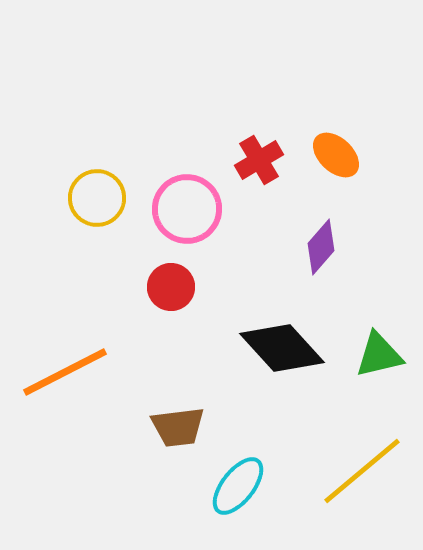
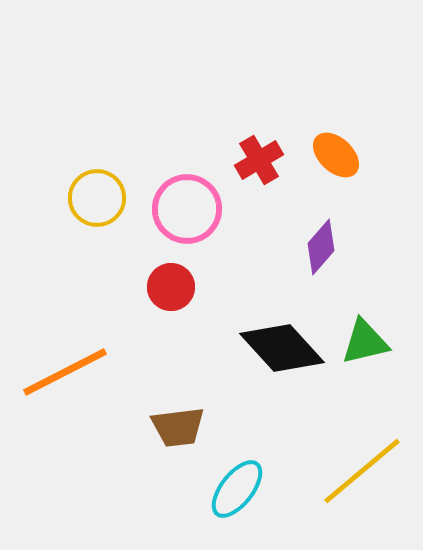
green triangle: moved 14 px left, 13 px up
cyan ellipse: moved 1 px left, 3 px down
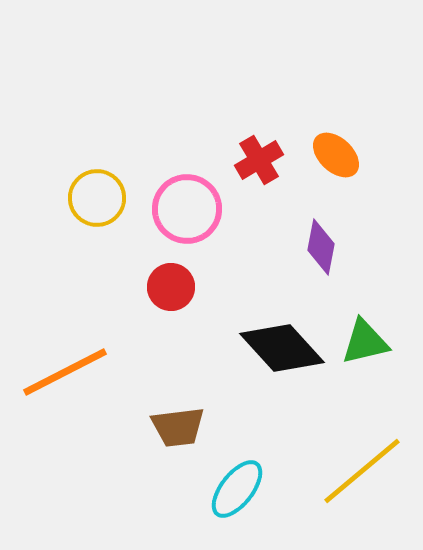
purple diamond: rotated 30 degrees counterclockwise
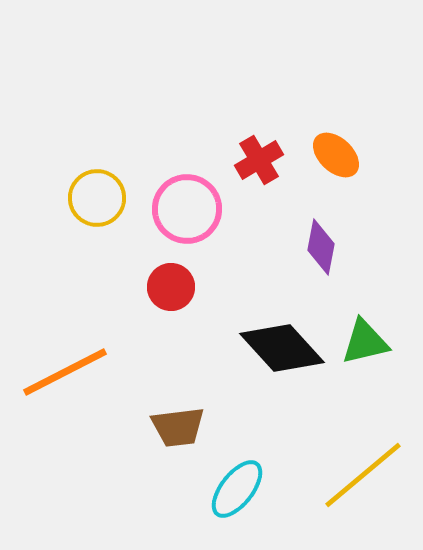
yellow line: moved 1 px right, 4 px down
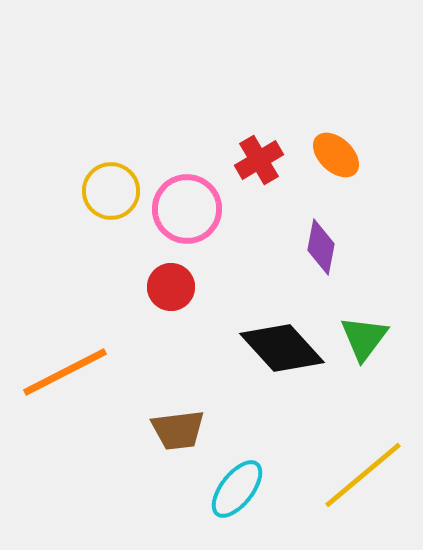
yellow circle: moved 14 px right, 7 px up
green triangle: moved 1 px left, 4 px up; rotated 40 degrees counterclockwise
brown trapezoid: moved 3 px down
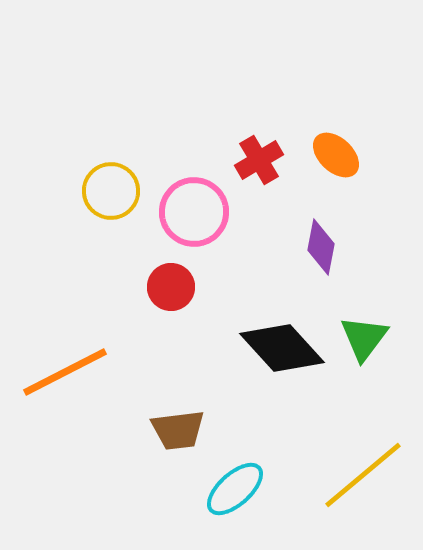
pink circle: moved 7 px right, 3 px down
cyan ellipse: moved 2 px left; rotated 10 degrees clockwise
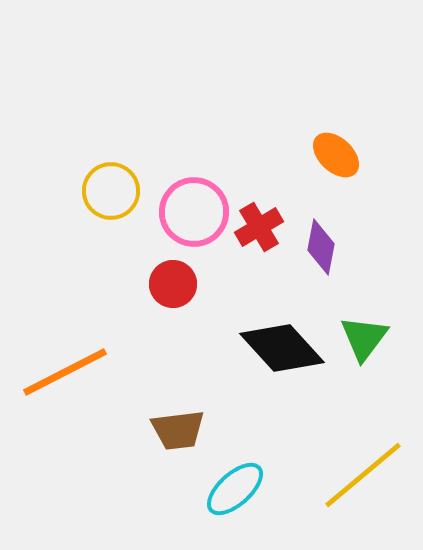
red cross: moved 67 px down
red circle: moved 2 px right, 3 px up
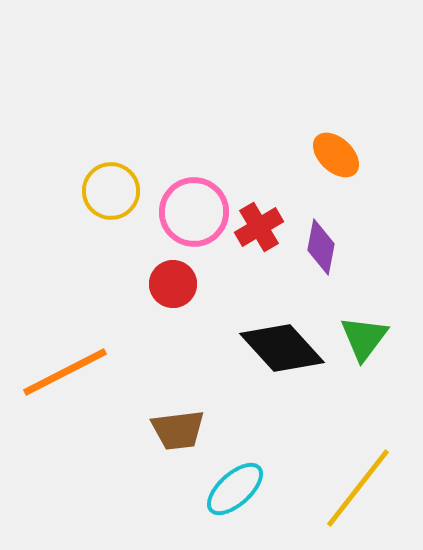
yellow line: moved 5 px left, 13 px down; rotated 12 degrees counterclockwise
